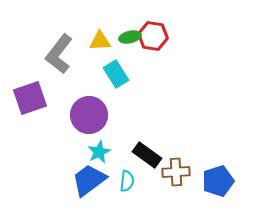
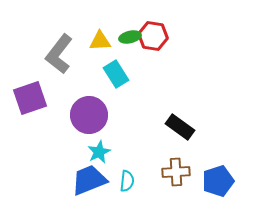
black rectangle: moved 33 px right, 28 px up
blue trapezoid: rotated 15 degrees clockwise
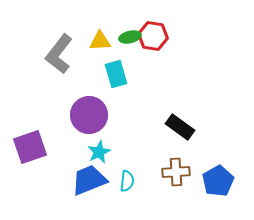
cyan rectangle: rotated 16 degrees clockwise
purple square: moved 49 px down
blue pentagon: rotated 12 degrees counterclockwise
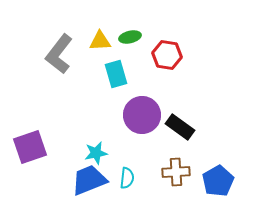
red hexagon: moved 14 px right, 19 px down
purple circle: moved 53 px right
cyan star: moved 3 px left, 1 px down; rotated 15 degrees clockwise
cyan semicircle: moved 3 px up
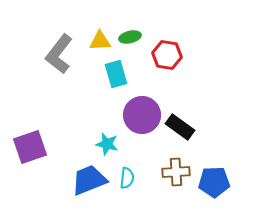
cyan star: moved 11 px right, 9 px up; rotated 25 degrees clockwise
blue pentagon: moved 4 px left, 1 px down; rotated 28 degrees clockwise
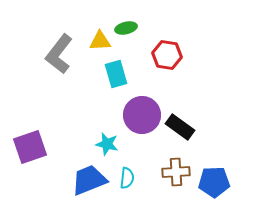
green ellipse: moved 4 px left, 9 px up
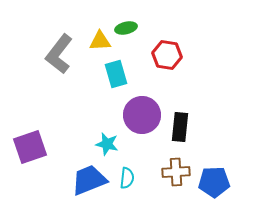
black rectangle: rotated 60 degrees clockwise
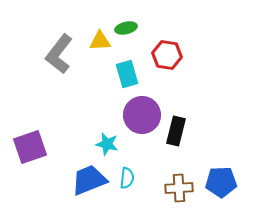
cyan rectangle: moved 11 px right
black rectangle: moved 4 px left, 4 px down; rotated 8 degrees clockwise
brown cross: moved 3 px right, 16 px down
blue pentagon: moved 7 px right
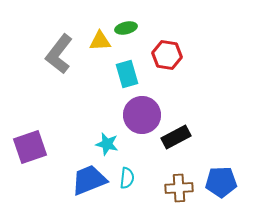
black rectangle: moved 6 px down; rotated 48 degrees clockwise
